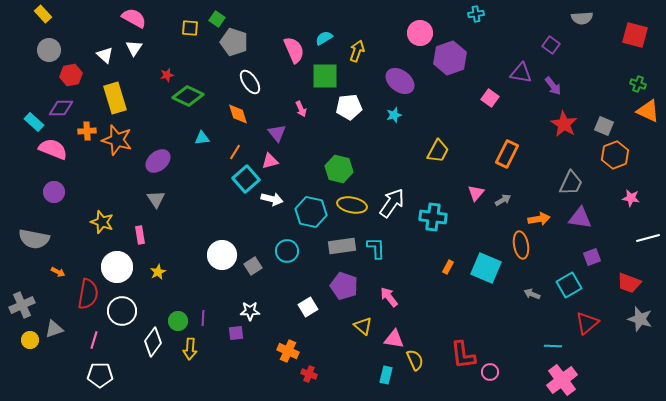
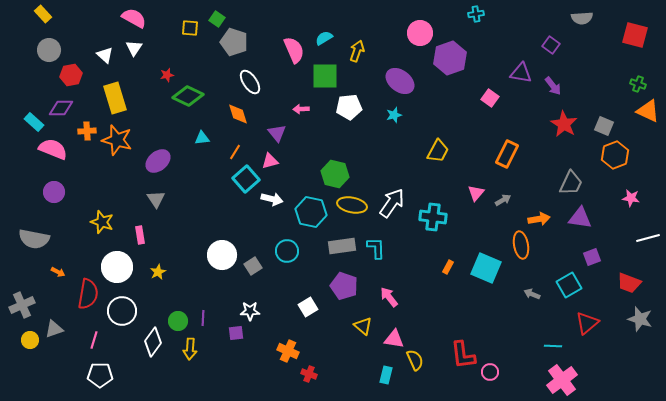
pink arrow at (301, 109): rotated 112 degrees clockwise
green hexagon at (339, 169): moved 4 px left, 5 px down
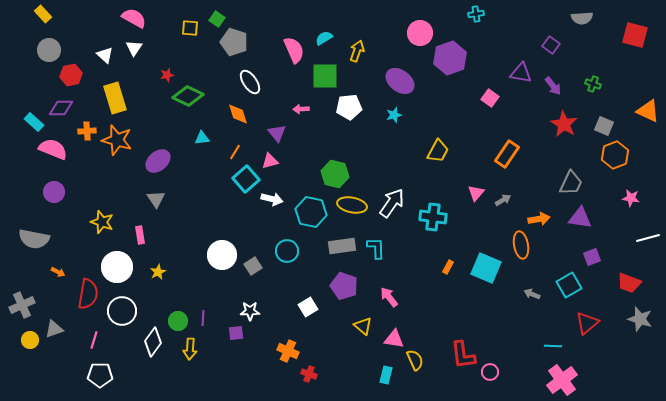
green cross at (638, 84): moved 45 px left
orange rectangle at (507, 154): rotated 8 degrees clockwise
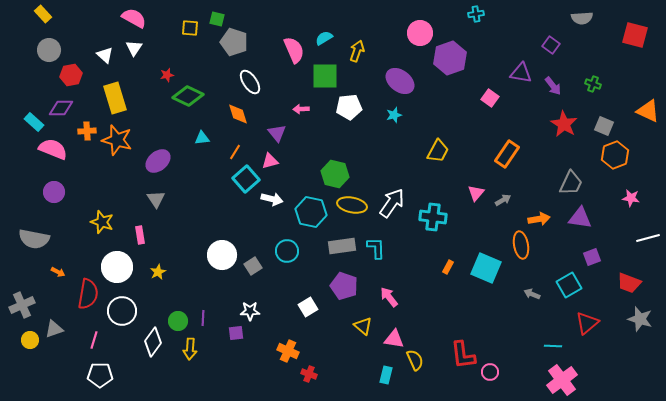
green square at (217, 19): rotated 21 degrees counterclockwise
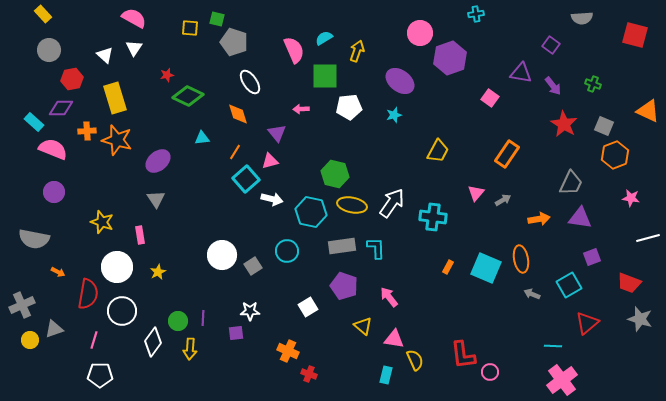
red hexagon at (71, 75): moved 1 px right, 4 px down
orange ellipse at (521, 245): moved 14 px down
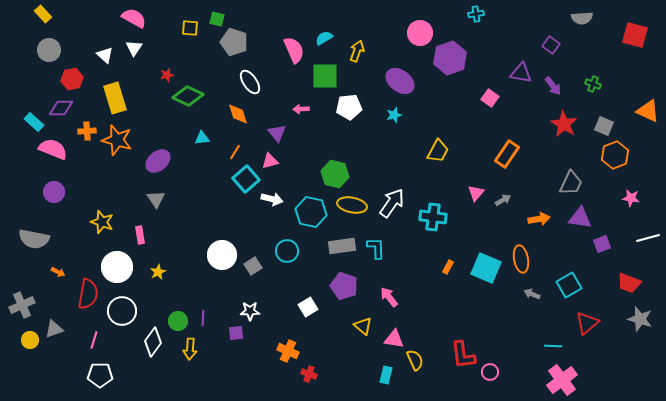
purple square at (592, 257): moved 10 px right, 13 px up
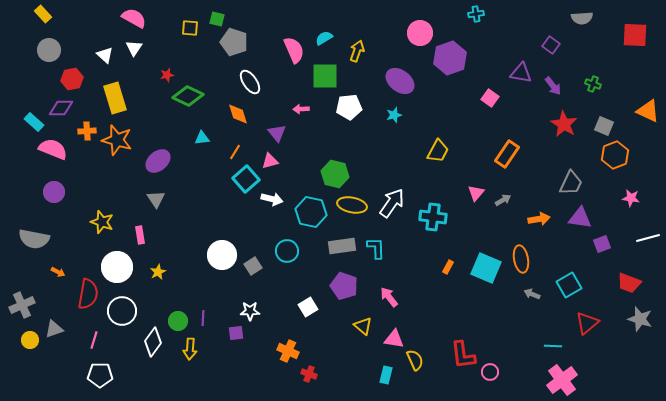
red square at (635, 35): rotated 12 degrees counterclockwise
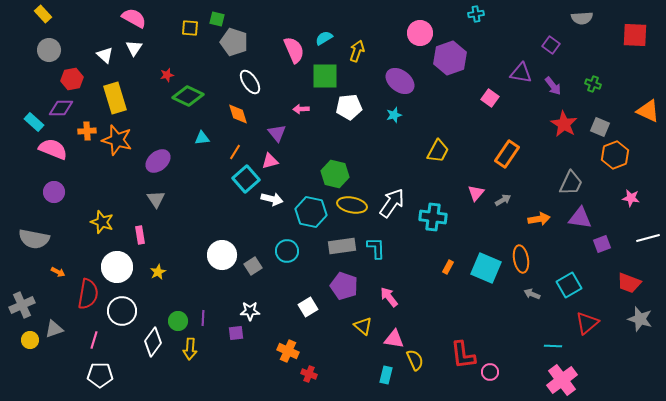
gray square at (604, 126): moved 4 px left, 1 px down
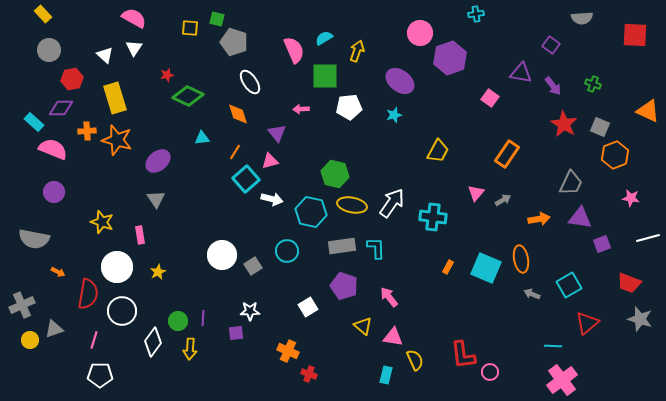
pink triangle at (394, 339): moved 1 px left, 2 px up
